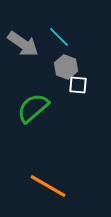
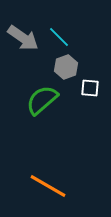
gray arrow: moved 6 px up
gray hexagon: rotated 20 degrees clockwise
white square: moved 12 px right, 3 px down
green semicircle: moved 9 px right, 8 px up
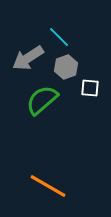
gray arrow: moved 5 px right, 20 px down; rotated 112 degrees clockwise
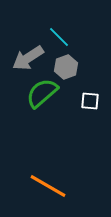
white square: moved 13 px down
green semicircle: moved 7 px up
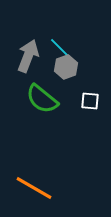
cyan line: moved 1 px right, 11 px down
gray arrow: moved 2 px up; rotated 144 degrees clockwise
green semicircle: moved 6 px down; rotated 100 degrees counterclockwise
orange line: moved 14 px left, 2 px down
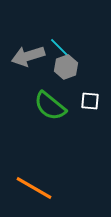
gray arrow: rotated 128 degrees counterclockwise
green semicircle: moved 8 px right, 7 px down
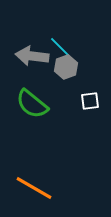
cyan line: moved 1 px up
gray arrow: moved 4 px right; rotated 24 degrees clockwise
white square: rotated 12 degrees counterclockwise
green semicircle: moved 18 px left, 2 px up
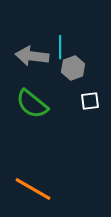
cyan line: rotated 45 degrees clockwise
gray hexagon: moved 7 px right, 1 px down
orange line: moved 1 px left, 1 px down
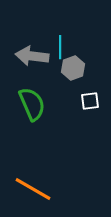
green semicircle: rotated 152 degrees counterclockwise
